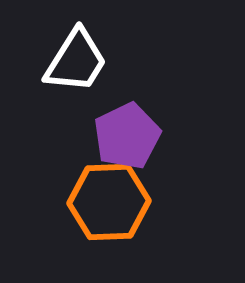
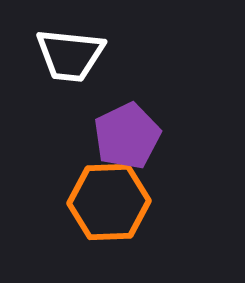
white trapezoid: moved 6 px left, 6 px up; rotated 64 degrees clockwise
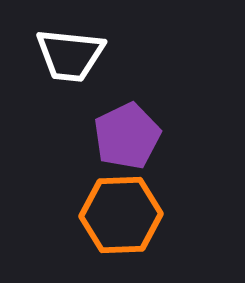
orange hexagon: moved 12 px right, 13 px down
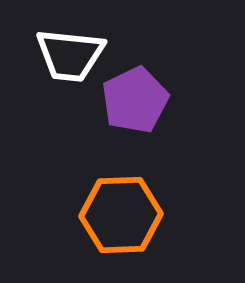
purple pentagon: moved 8 px right, 36 px up
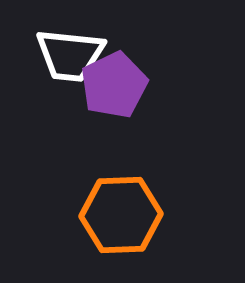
purple pentagon: moved 21 px left, 15 px up
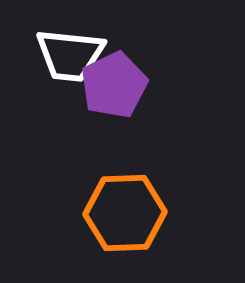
orange hexagon: moved 4 px right, 2 px up
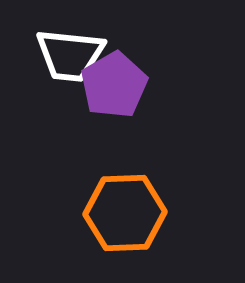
purple pentagon: rotated 4 degrees counterclockwise
